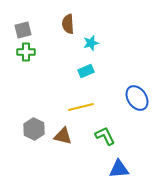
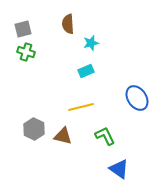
gray square: moved 1 px up
green cross: rotated 18 degrees clockwise
blue triangle: rotated 40 degrees clockwise
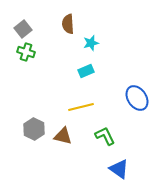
gray square: rotated 24 degrees counterclockwise
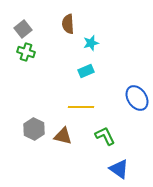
yellow line: rotated 15 degrees clockwise
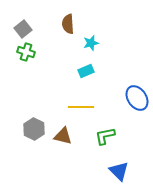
green L-shape: rotated 75 degrees counterclockwise
blue triangle: moved 2 px down; rotated 10 degrees clockwise
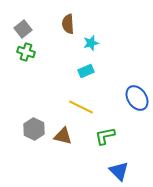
yellow line: rotated 25 degrees clockwise
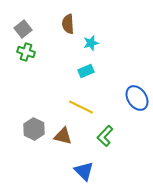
green L-shape: rotated 35 degrees counterclockwise
blue triangle: moved 35 px left
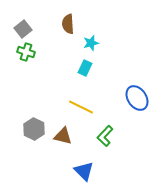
cyan rectangle: moved 1 px left, 3 px up; rotated 42 degrees counterclockwise
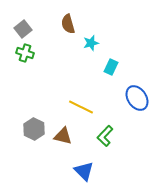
brown semicircle: rotated 12 degrees counterclockwise
green cross: moved 1 px left, 1 px down
cyan rectangle: moved 26 px right, 1 px up
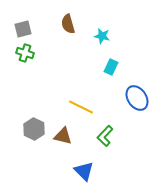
gray square: rotated 24 degrees clockwise
cyan star: moved 11 px right, 7 px up; rotated 28 degrees clockwise
